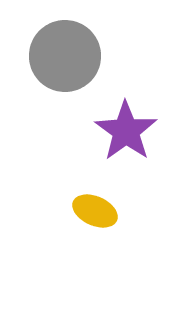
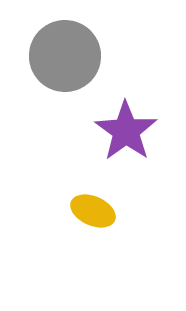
yellow ellipse: moved 2 px left
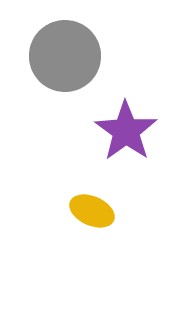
yellow ellipse: moved 1 px left
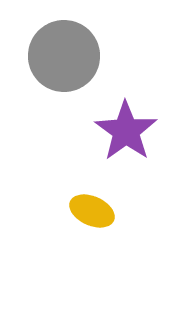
gray circle: moved 1 px left
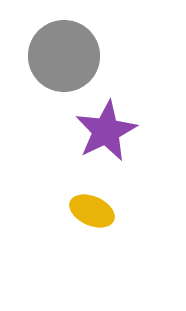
purple star: moved 20 px left; rotated 10 degrees clockwise
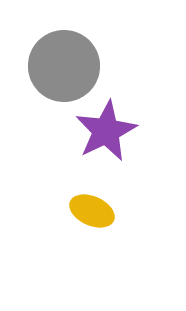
gray circle: moved 10 px down
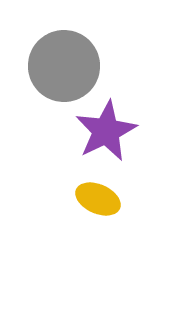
yellow ellipse: moved 6 px right, 12 px up
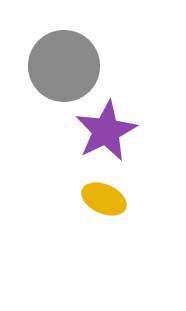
yellow ellipse: moved 6 px right
